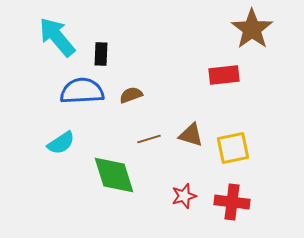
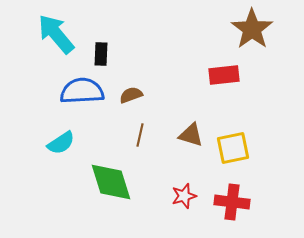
cyan arrow: moved 1 px left, 3 px up
brown line: moved 9 px left, 4 px up; rotated 60 degrees counterclockwise
green diamond: moved 3 px left, 7 px down
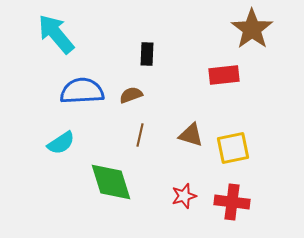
black rectangle: moved 46 px right
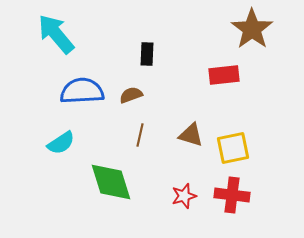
red cross: moved 7 px up
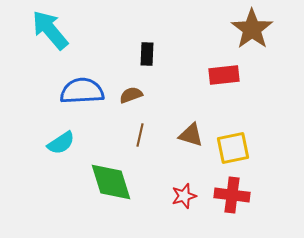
cyan arrow: moved 6 px left, 4 px up
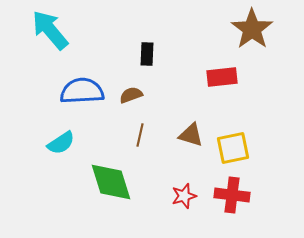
red rectangle: moved 2 px left, 2 px down
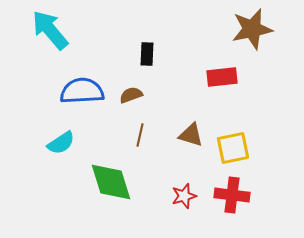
brown star: rotated 24 degrees clockwise
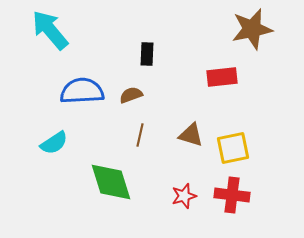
cyan semicircle: moved 7 px left
